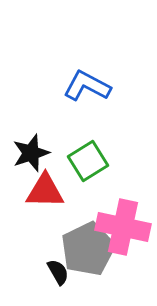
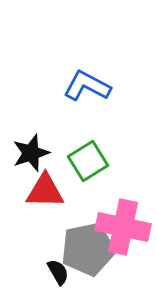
gray pentagon: rotated 14 degrees clockwise
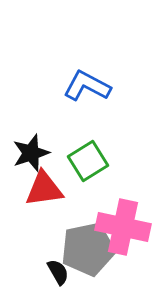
red triangle: moved 1 px left, 2 px up; rotated 9 degrees counterclockwise
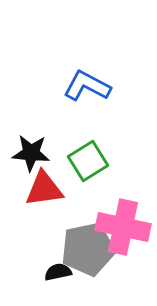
black star: rotated 24 degrees clockwise
black semicircle: rotated 72 degrees counterclockwise
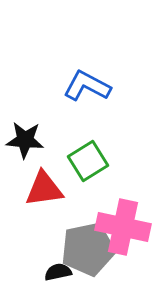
black star: moved 6 px left, 13 px up
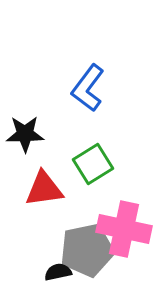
blue L-shape: moved 1 px right, 2 px down; rotated 81 degrees counterclockwise
black star: moved 6 px up; rotated 6 degrees counterclockwise
green square: moved 5 px right, 3 px down
pink cross: moved 1 px right, 2 px down
gray pentagon: moved 1 px left, 1 px down
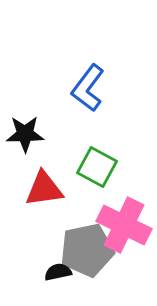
green square: moved 4 px right, 3 px down; rotated 30 degrees counterclockwise
pink cross: moved 4 px up; rotated 14 degrees clockwise
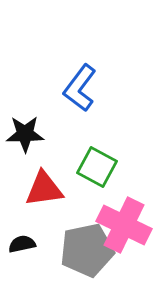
blue L-shape: moved 8 px left
black semicircle: moved 36 px left, 28 px up
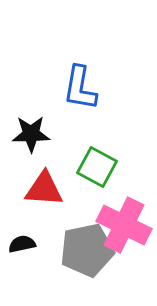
blue L-shape: rotated 27 degrees counterclockwise
black star: moved 6 px right
red triangle: rotated 12 degrees clockwise
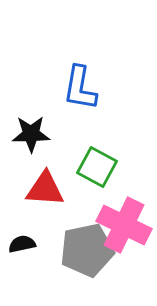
red triangle: moved 1 px right
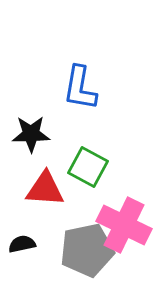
green square: moved 9 px left
